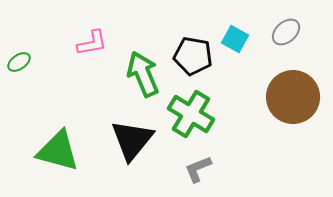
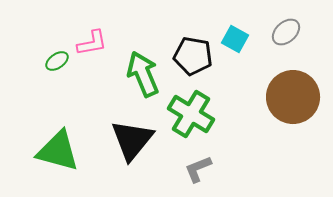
green ellipse: moved 38 px right, 1 px up
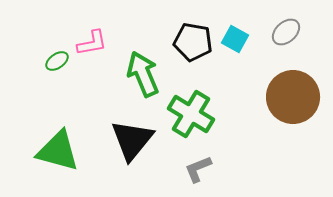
black pentagon: moved 14 px up
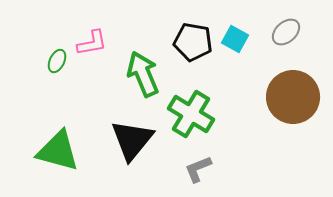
green ellipse: rotated 30 degrees counterclockwise
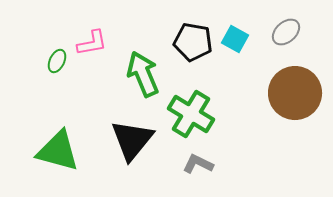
brown circle: moved 2 px right, 4 px up
gray L-shape: moved 5 px up; rotated 48 degrees clockwise
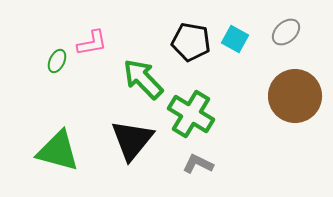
black pentagon: moved 2 px left
green arrow: moved 5 px down; rotated 21 degrees counterclockwise
brown circle: moved 3 px down
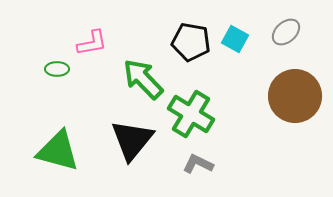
green ellipse: moved 8 px down; rotated 65 degrees clockwise
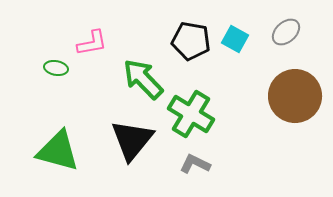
black pentagon: moved 1 px up
green ellipse: moved 1 px left, 1 px up; rotated 10 degrees clockwise
gray L-shape: moved 3 px left
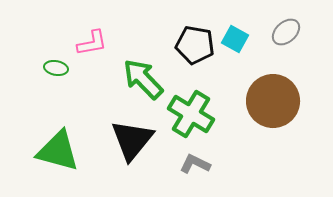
black pentagon: moved 4 px right, 4 px down
brown circle: moved 22 px left, 5 px down
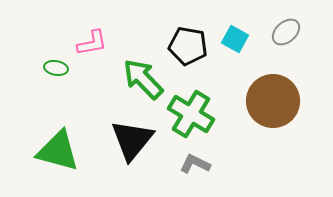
black pentagon: moved 7 px left, 1 px down
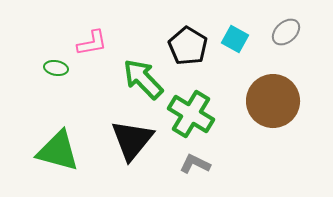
black pentagon: rotated 21 degrees clockwise
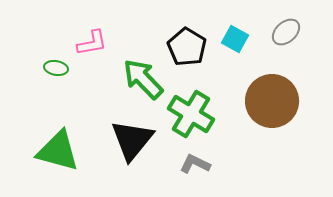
black pentagon: moved 1 px left, 1 px down
brown circle: moved 1 px left
